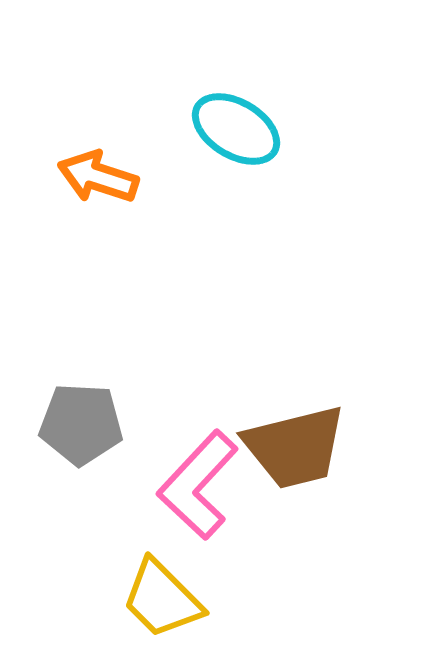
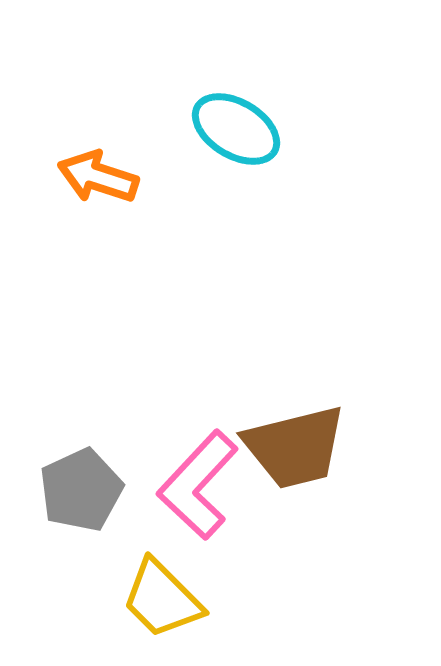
gray pentagon: moved 66 px down; rotated 28 degrees counterclockwise
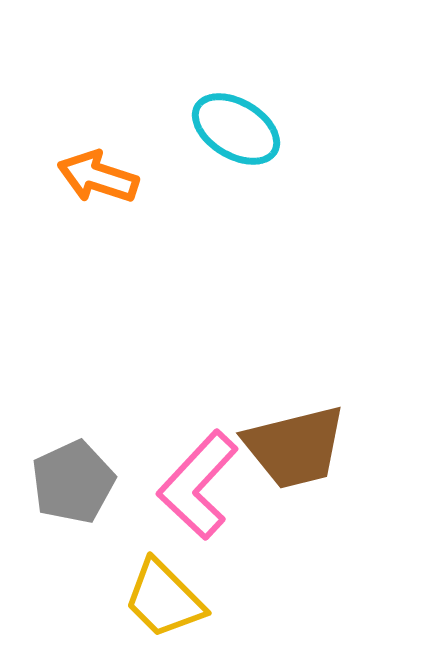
gray pentagon: moved 8 px left, 8 px up
yellow trapezoid: moved 2 px right
